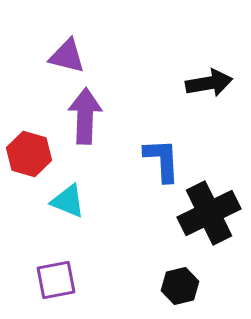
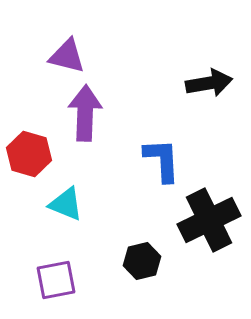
purple arrow: moved 3 px up
cyan triangle: moved 2 px left, 3 px down
black cross: moved 7 px down
black hexagon: moved 38 px left, 25 px up
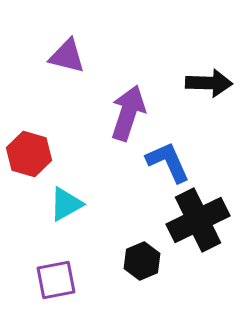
black arrow: rotated 12 degrees clockwise
purple arrow: moved 43 px right; rotated 16 degrees clockwise
blue L-shape: moved 6 px right, 2 px down; rotated 21 degrees counterclockwise
cyan triangle: rotated 51 degrees counterclockwise
black cross: moved 11 px left
black hexagon: rotated 9 degrees counterclockwise
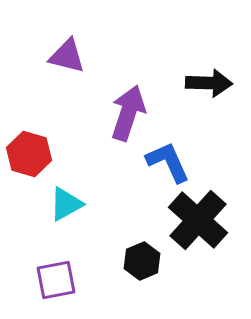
black cross: rotated 22 degrees counterclockwise
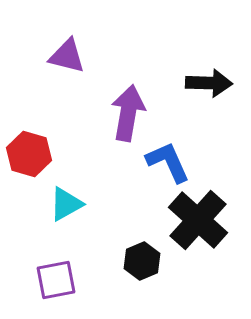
purple arrow: rotated 8 degrees counterclockwise
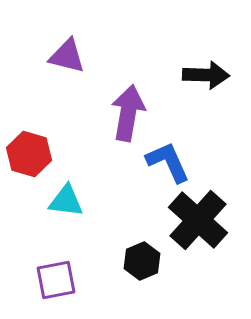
black arrow: moved 3 px left, 8 px up
cyan triangle: moved 3 px up; rotated 36 degrees clockwise
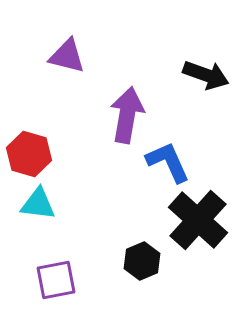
black arrow: rotated 18 degrees clockwise
purple arrow: moved 1 px left, 2 px down
cyan triangle: moved 28 px left, 3 px down
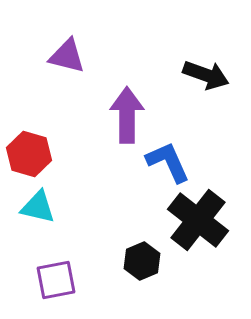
purple arrow: rotated 10 degrees counterclockwise
cyan triangle: moved 3 px down; rotated 6 degrees clockwise
black cross: rotated 4 degrees counterclockwise
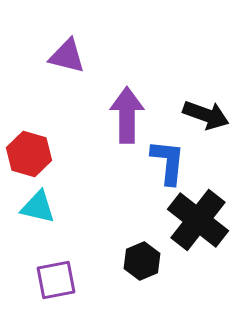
black arrow: moved 40 px down
blue L-shape: rotated 30 degrees clockwise
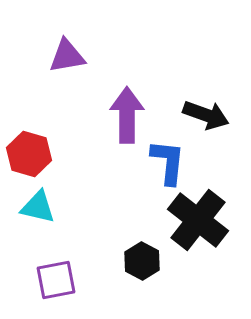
purple triangle: rotated 24 degrees counterclockwise
black hexagon: rotated 9 degrees counterclockwise
